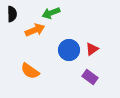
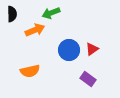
orange semicircle: rotated 48 degrees counterclockwise
purple rectangle: moved 2 px left, 2 px down
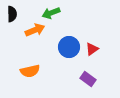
blue circle: moved 3 px up
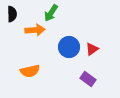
green arrow: rotated 36 degrees counterclockwise
orange arrow: rotated 18 degrees clockwise
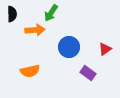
red triangle: moved 13 px right
purple rectangle: moved 6 px up
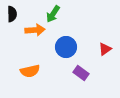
green arrow: moved 2 px right, 1 px down
blue circle: moved 3 px left
purple rectangle: moved 7 px left
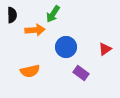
black semicircle: moved 1 px down
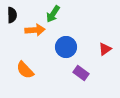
orange semicircle: moved 5 px left, 1 px up; rotated 60 degrees clockwise
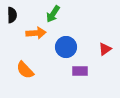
orange arrow: moved 1 px right, 3 px down
purple rectangle: moved 1 px left, 2 px up; rotated 35 degrees counterclockwise
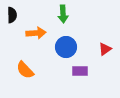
green arrow: moved 10 px right; rotated 36 degrees counterclockwise
